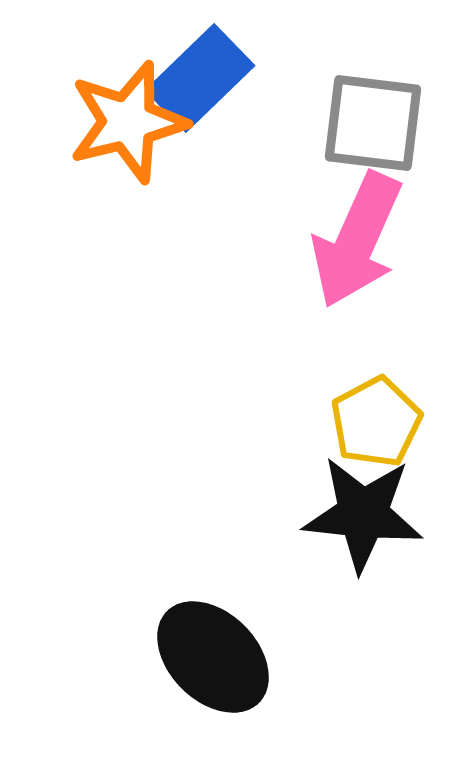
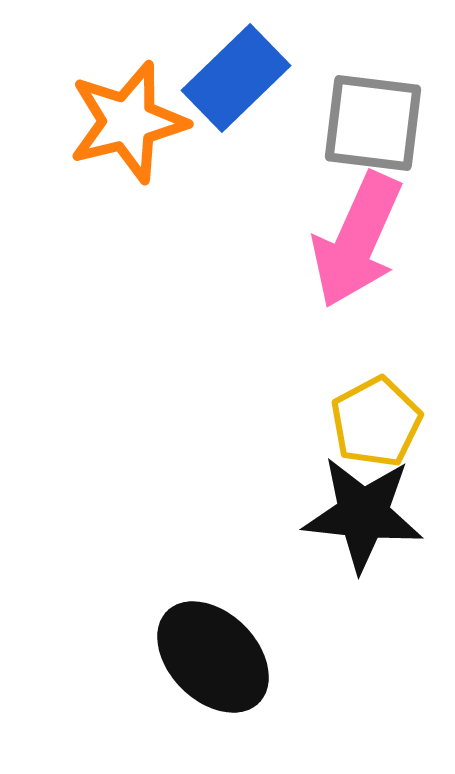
blue rectangle: moved 36 px right
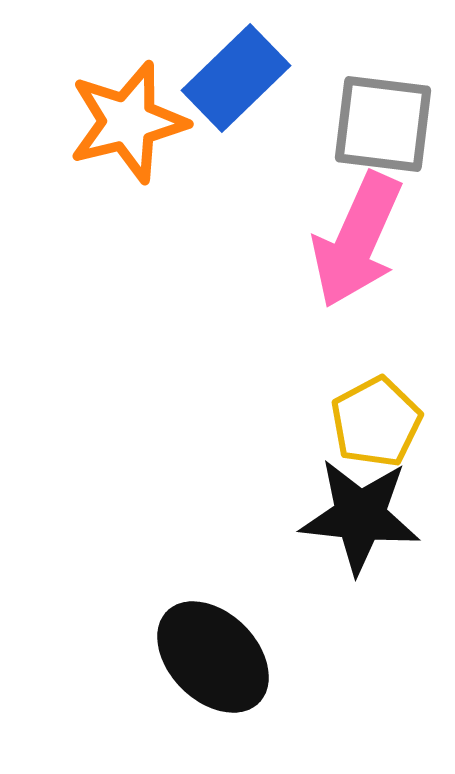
gray square: moved 10 px right, 1 px down
black star: moved 3 px left, 2 px down
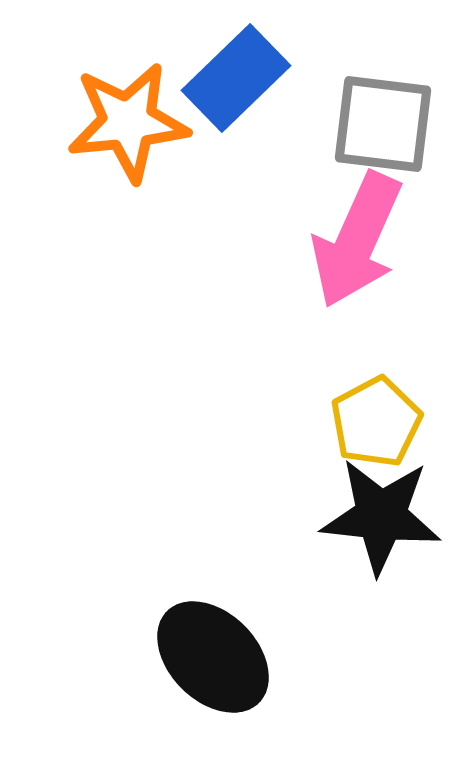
orange star: rotated 8 degrees clockwise
black star: moved 21 px right
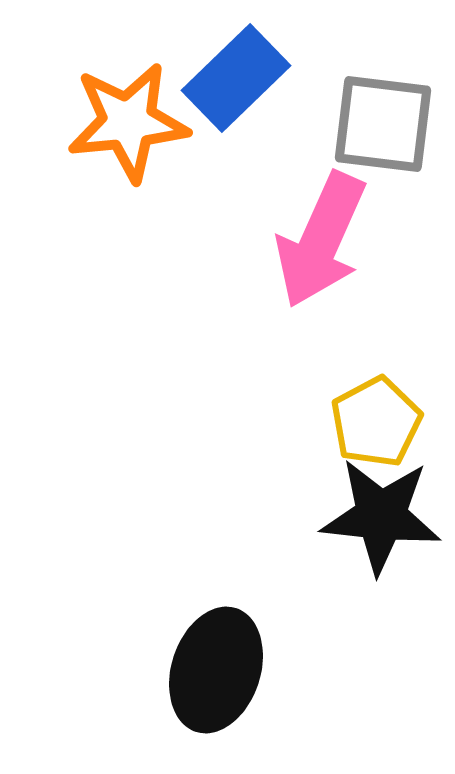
pink arrow: moved 36 px left
black ellipse: moved 3 px right, 13 px down; rotated 63 degrees clockwise
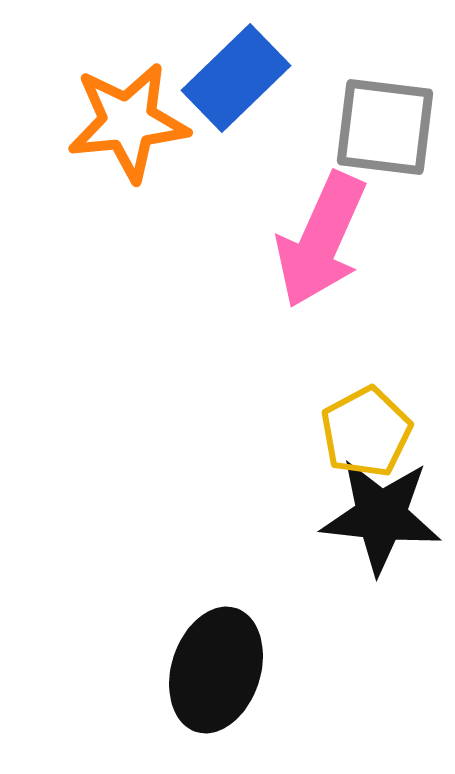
gray square: moved 2 px right, 3 px down
yellow pentagon: moved 10 px left, 10 px down
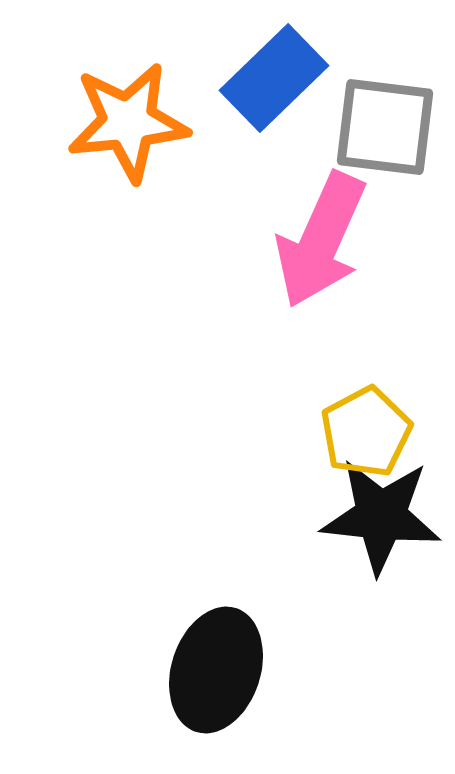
blue rectangle: moved 38 px right
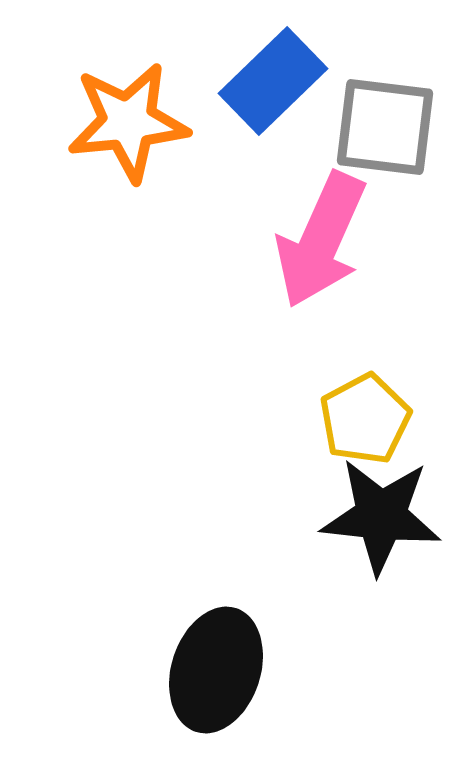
blue rectangle: moved 1 px left, 3 px down
yellow pentagon: moved 1 px left, 13 px up
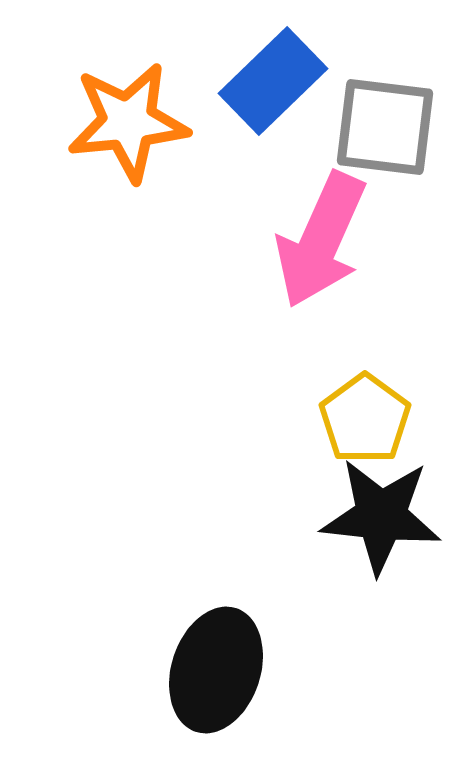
yellow pentagon: rotated 8 degrees counterclockwise
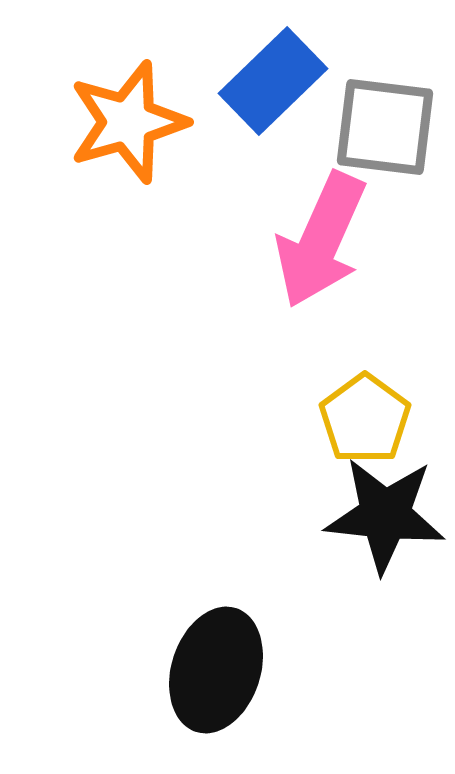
orange star: rotated 10 degrees counterclockwise
black star: moved 4 px right, 1 px up
